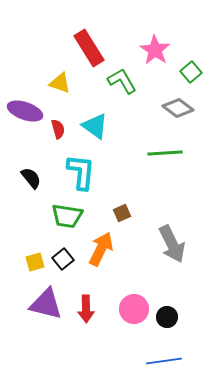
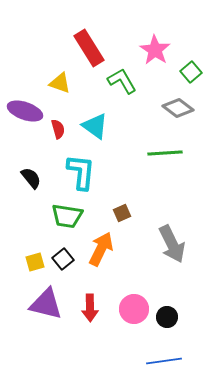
red arrow: moved 4 px right, 1 px up
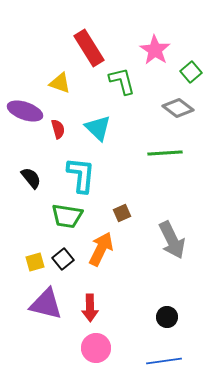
green L-shape: rotated 16 degrees clockwise
cyan triangle: moved 3 px right, 2 px down; rotated 8 degrees clockwise
cyan L-shape: moved 3 px down
gray arrow: moved 4 px up
pink circle: moved 38 px left, 39 px down
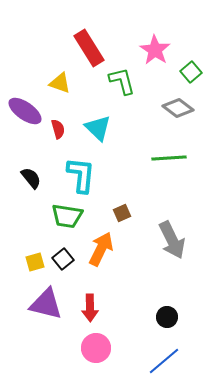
purple ellipse: rotated 16 degrees clockwise
green line: moved 4 px right, 5 px down
blue line: rotated 32 degrees counterclockwise
